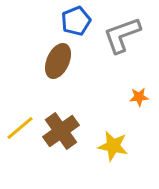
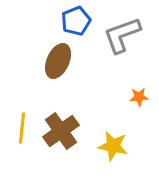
yellow line: moved 2 px right; rotated 44 degrees counterclockwise
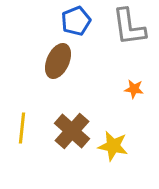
gray L-shape: moved 7 px right, 8 px up; rotated 78 degrees counterclockwise
orange star: moved 5 px left, 8 px up; rotated 12 degrees clockwise
brown cross: moved 11 px right; rotated 12 degrees counterclockwise
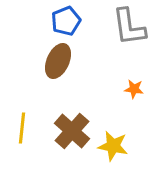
blue pentagon: moved 10 px left
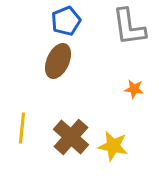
brown cross: moved 1 px left, 6 px down
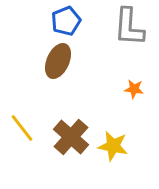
gray L-shape: rotated 12 degrees clockwise
yellow line: rotated 44 degrees counterclockwise
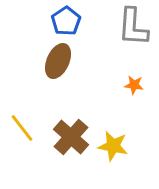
blue pentagon: rotated 12 degrees counterclockwise
gray L-shape: moved 4 px right
orange star: moved 4 px up
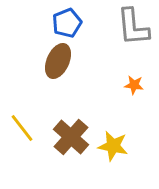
blue pentagon: moved 1 px right, 2 px down; rotated 12 degrees clockwise
gray L-shape: rotated 9 degrees counterclockwise
